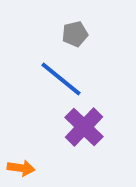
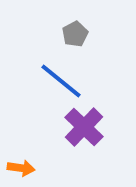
gray pentagon: rotated 15 degrees counterclockwise
blue line: moved 2 px down
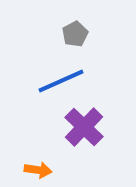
blue line: rotated 63 degrees counterclockwise
orange arrow: moved 17 px right, 2 px down
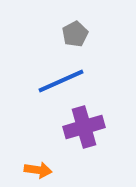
purple cross: rotated 30 degrees clockwise
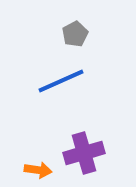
purple cross: moved 26 px down
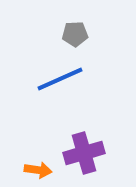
gray pentagon: rotated 25 degrees clockwise
blue line: moved 1 px left, 2 px up
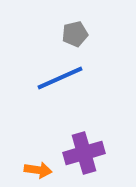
gray pentagon: rotated 10 degrees counterclockwise
blue line: moved 1 px up
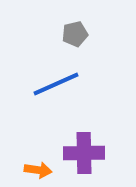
blue line: moved 4 px left, 6 px down
purple cross: rotated 15 degrees clockwise
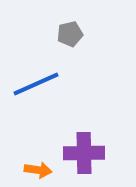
gray pentagon: moved 5 px left
blue line: moved 20 px left
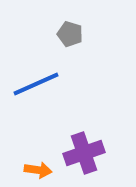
gray pentagon: rotated 30 degrees clockwise
purple cross: rotated 18 degrees counterclockwise
